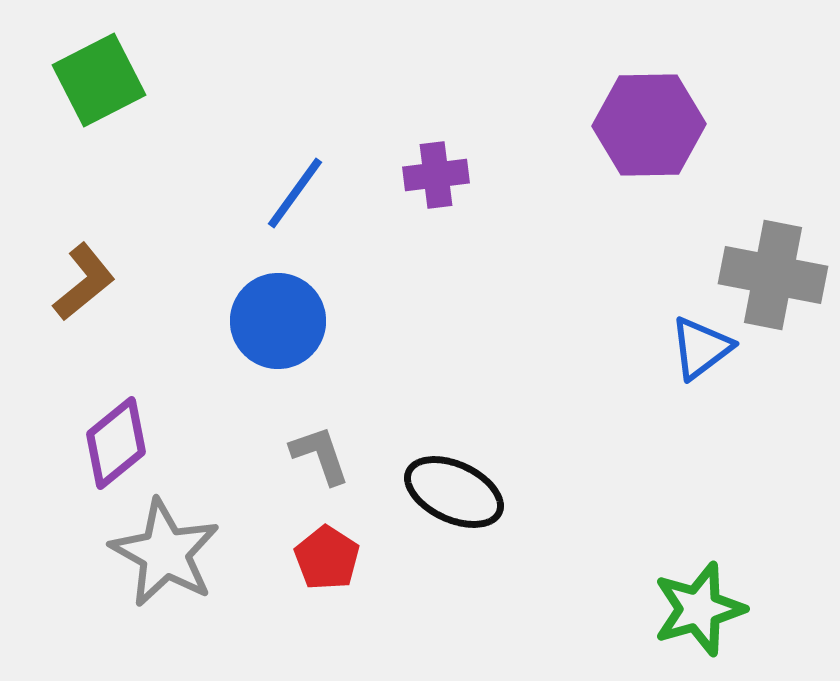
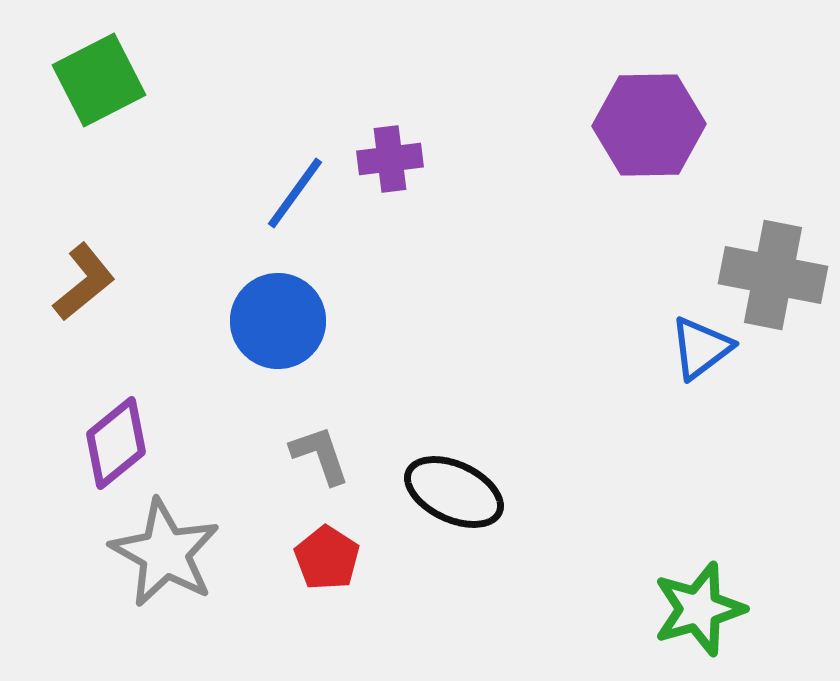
purple cross: moved 46 px left, 16 px up
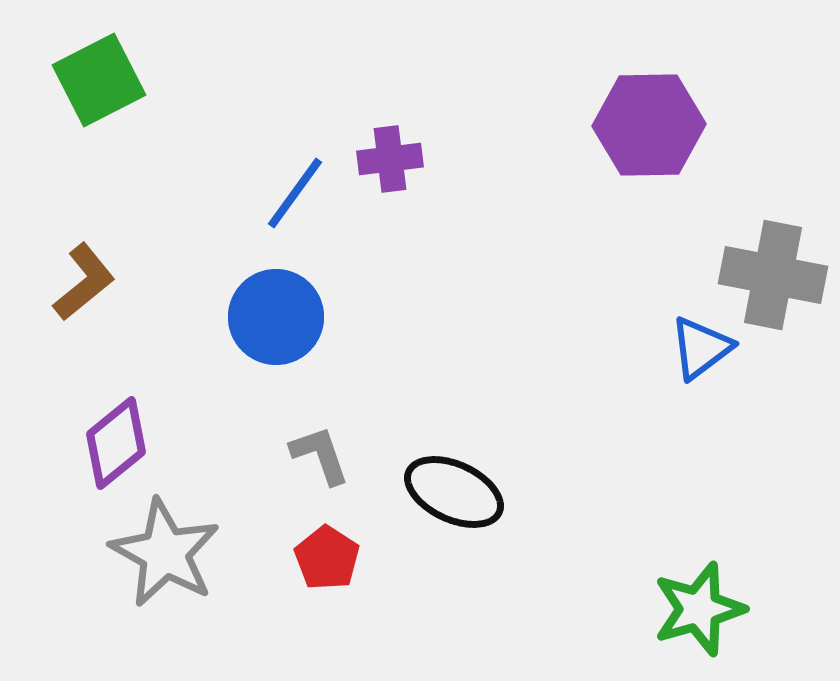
blue circle: moved 2 px left, 4 px up
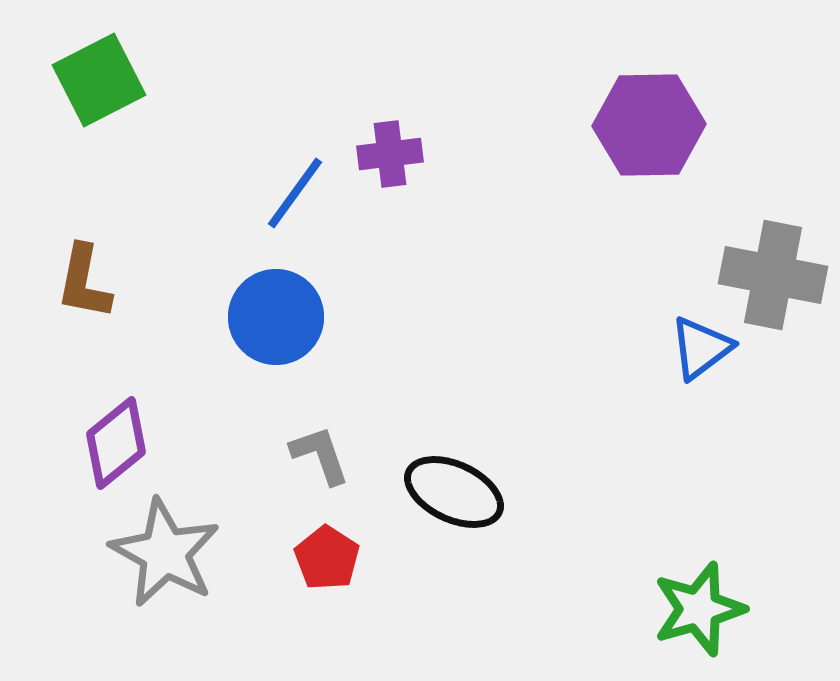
purple cross: moved 5 px up
brown L-shape: rotated 140 degrees clockwise
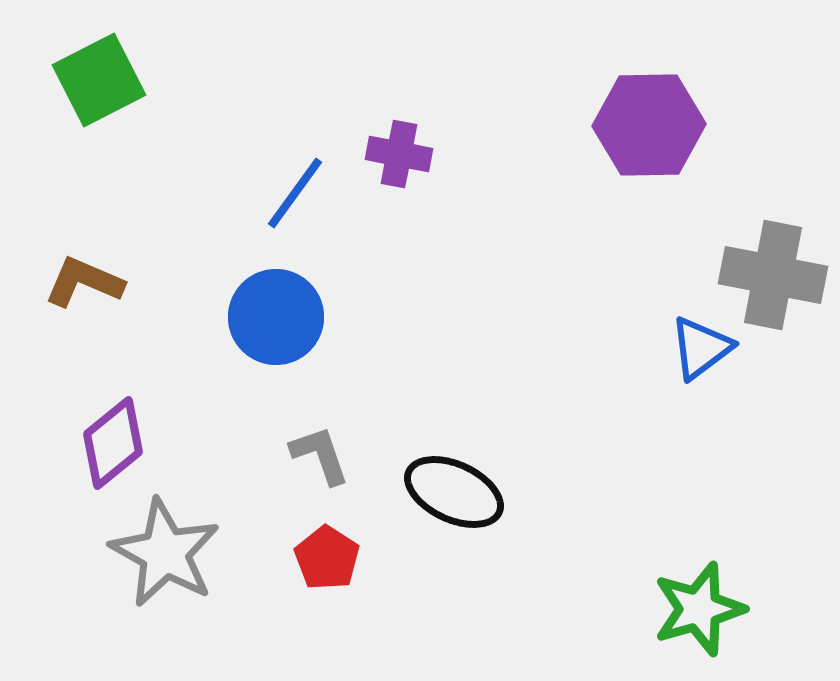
purple cross: moved 9 px right; rotated 18 degrees clockwise
brown L-shape: rotated 102 degrees clockwise
purple diamond: moved 3 px left
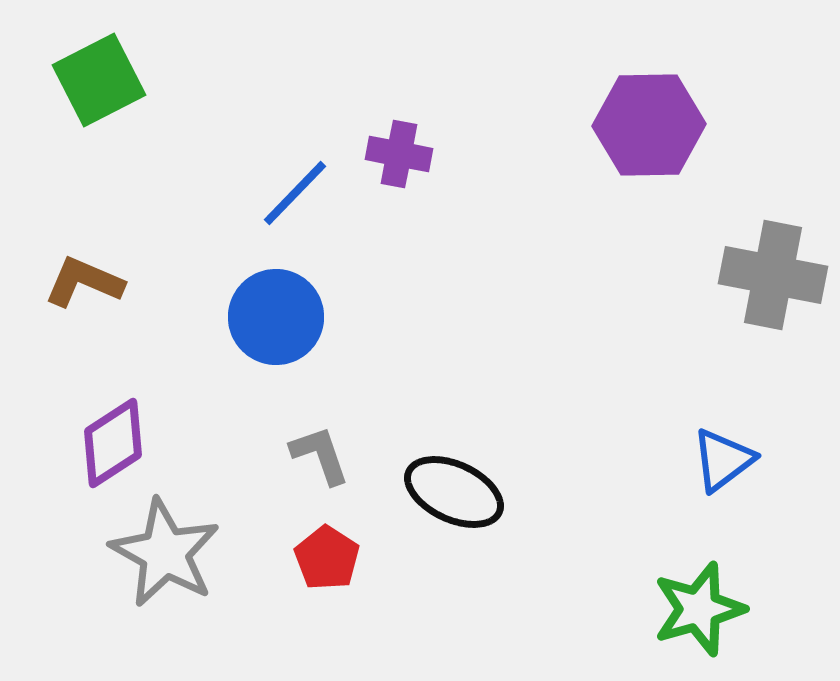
blue line: rotated 8 degrees clockwise
blue triangle: moved 22 px right, 112 px down
purple diamond: rotated 6 degrees clockwise
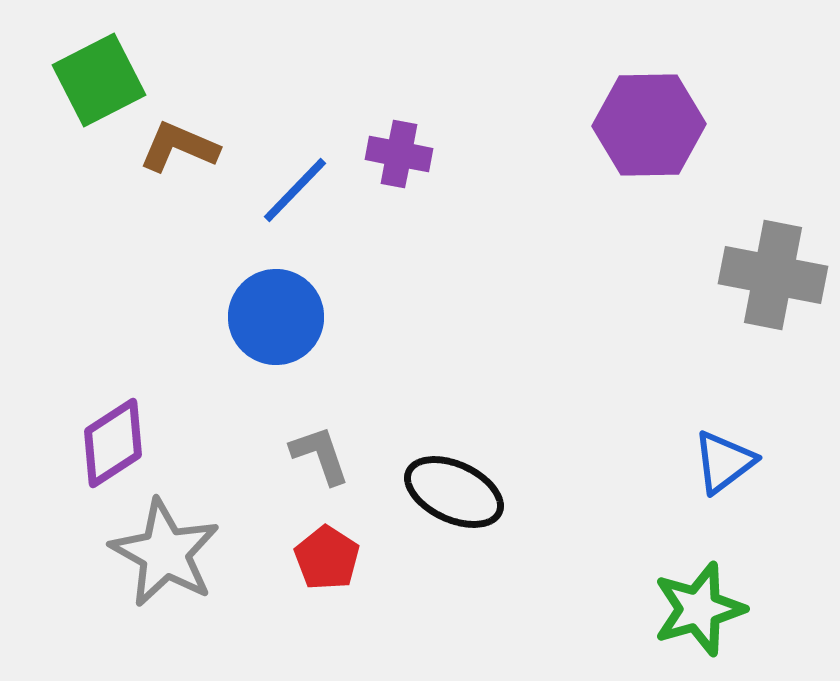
blue line: moved 3 px up
brown L-shape: moved 95 px right, 135 px up
blue triangle: moved 1 px right, 2 px down
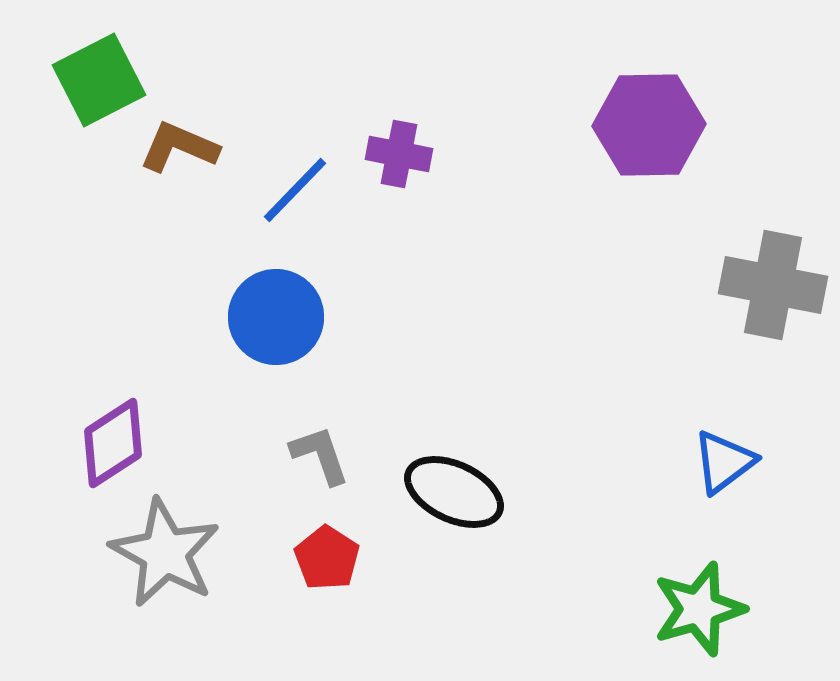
gray cross: moved 10 px down
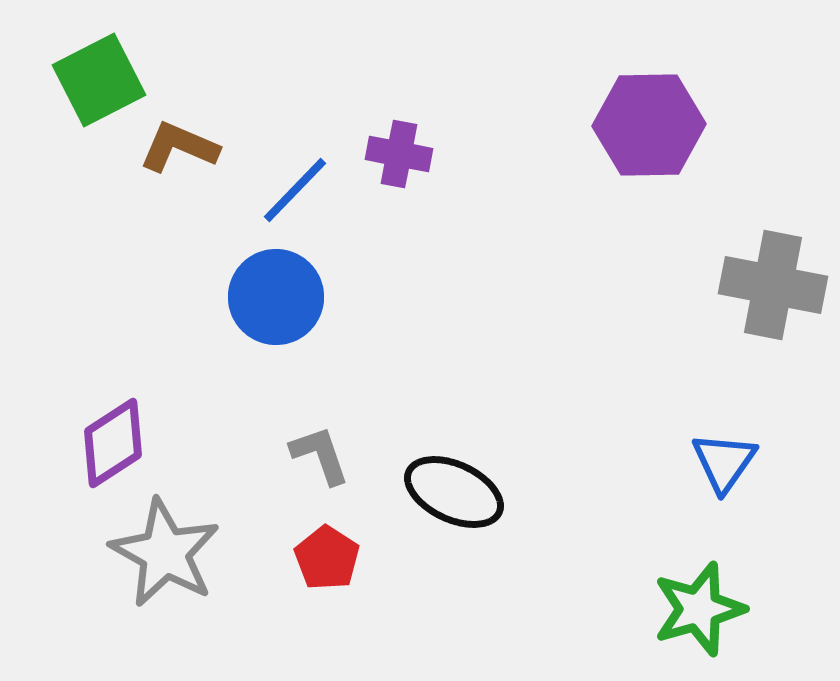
blue circle: moved 20 px up
blue triangle: rotated 18 degrees counterclockwise
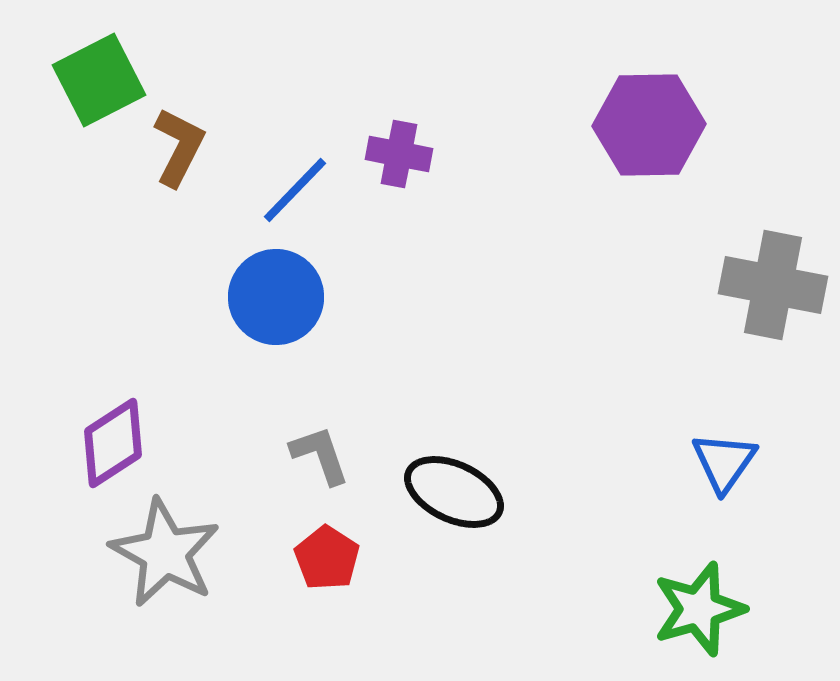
brown L-shape: rotated 94 degrees clockwise
